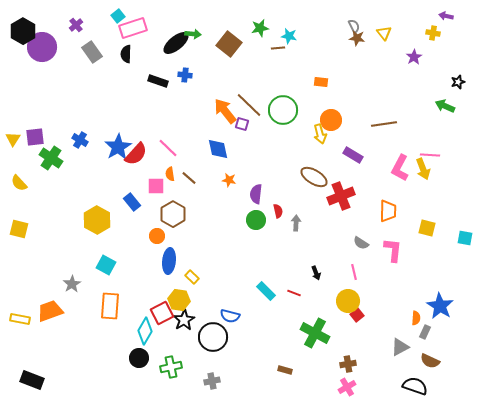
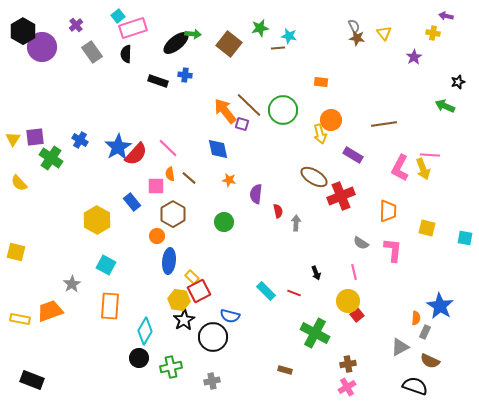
green circle at (256, 220): moved 32 px left, 2 px down
yellow square at (19, 229): moved 3 px left, 23 px down
red square at (162, 313): moved 37 px right, 22 px up
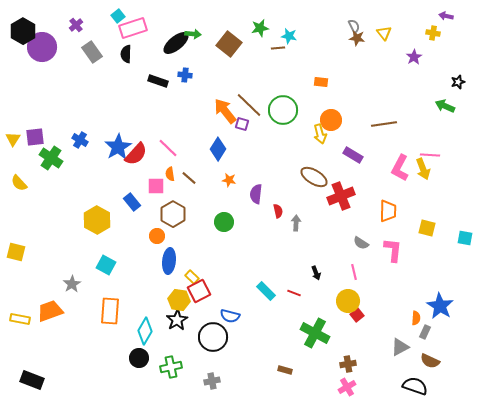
blue diamond at (218, 149): rotated 45 degrees clockwise
orange rectangle at (110, 306): moved 5 px down
black star at (184, 320): moved 7 px left
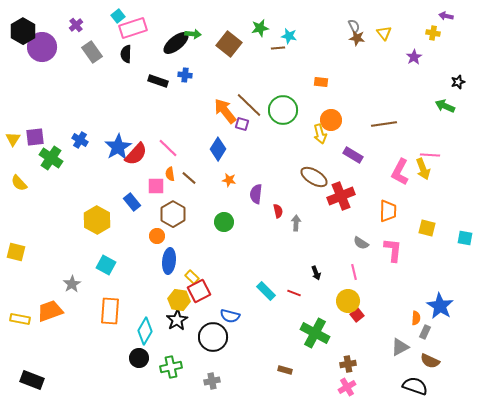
pink L-shape at (400, 168): moved 4 px down
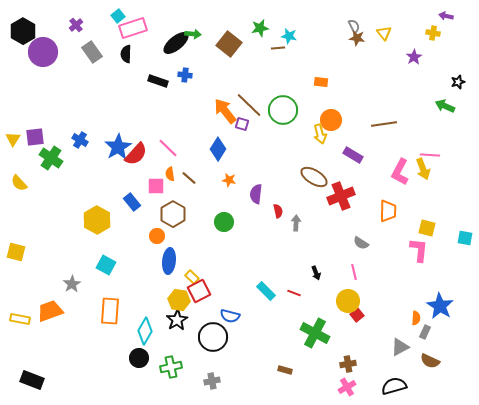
purple circle at (42, 47): moved 1 px right, 5 px down
pink L-shape at (393, 250): moved 26 px right
black semicircle at (415, 386): moved 21 px left; rotated 35 degrees counterclockwise
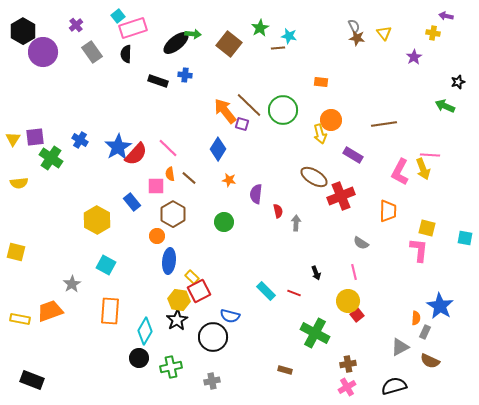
green star at (260, 28): rotated 18 degrees counterclockwise
yellow semicircle at (19, 183): rotated 54 degrees counterclockwise
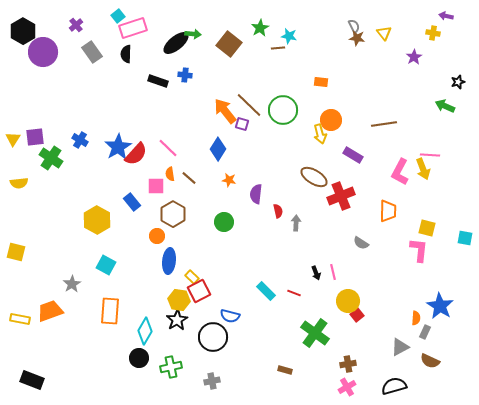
pink line at (354, 272): moved 21 px left
green cross at (315, 333): rotated 8 degrees clockwise
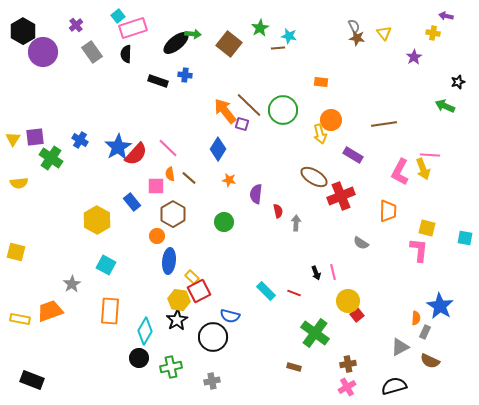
brown rectangle at (285, 370): moved 9 px right, 3 px up
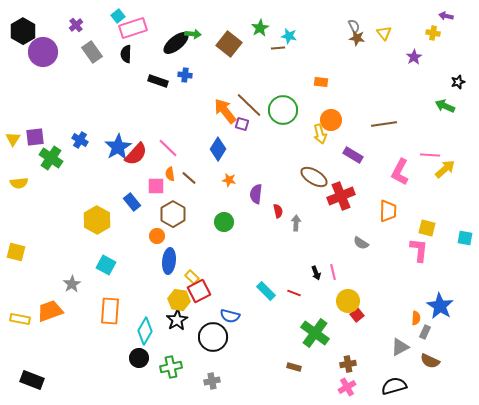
yellow arrow at (423, 169): moved 22 px right; rotated 110 degrees counterclockwise
